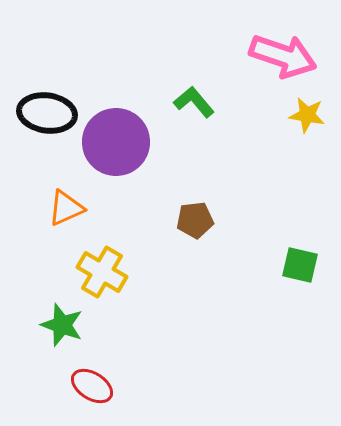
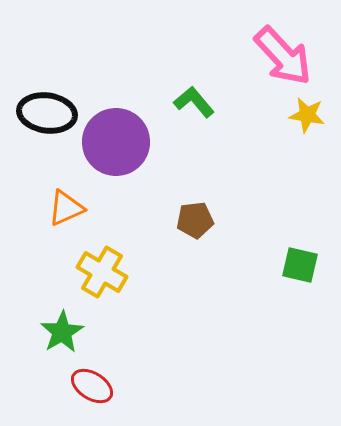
pink arrow: rotated 28 degrees clockwise
green star: moved 7 px down; rotated 21 degrees clockwise
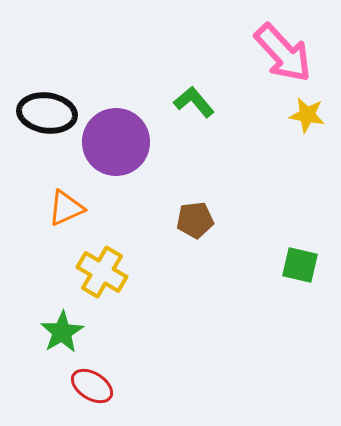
pink arrow: moved 3 px up
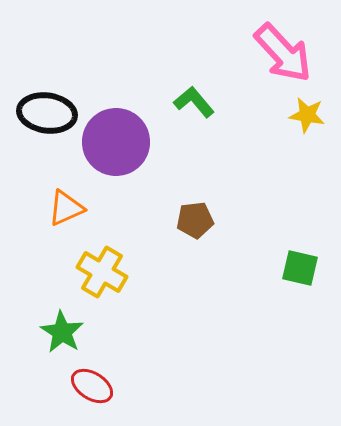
green square: moved 3 px down
green star: rotated 9 degrees counterclockwise
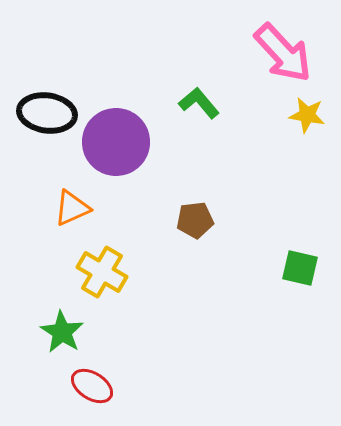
green L-shape: moved 5 px right, 1 px down
orange triangle: moved 6 px right
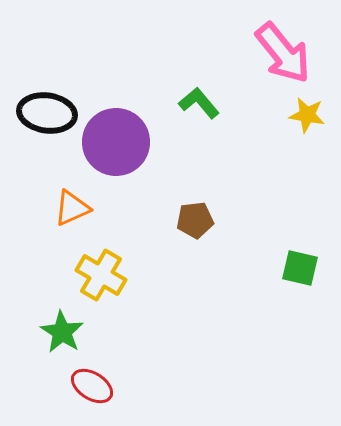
pink arrow: rotated 4 degrees clockwise
yellow cross: moved 1 px left, 3 px down
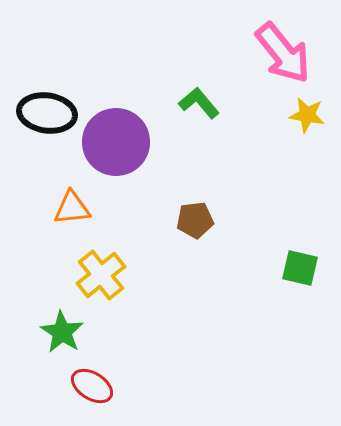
orange triangle: rotated 18 degrees clockwise
yellow cross: rotated 21 degrees clockwise
